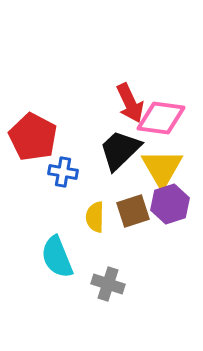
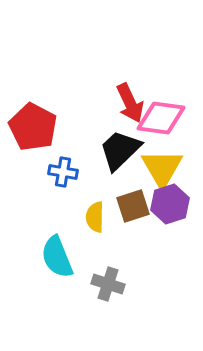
red pentagon: moved 10 px up
brown square: moved 5 px up
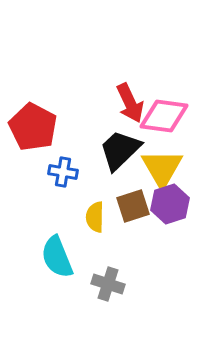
pink diamond: moved 3 px right, 2 px up
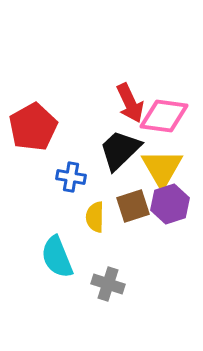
red pentagon: rotated 15 degrees clockwise
blue cross: moved 8 px right, 5 px down
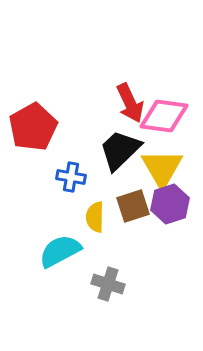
cyan semicircle: moved 3 px right, 6 px up; rotated 84 degrees clockwise
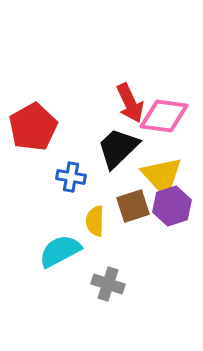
black trapezoid: moved 2 px left, 2 px up
yellow triangle: moved 8 px down; rotated 12 degrees counterclockwise
purple hexagon: moved 2 px right, 2 px down
yellow semicircle: moved 4 px down
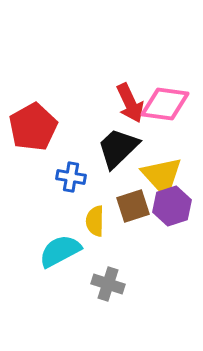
pink diamond: moved 1 px right, 12 px up
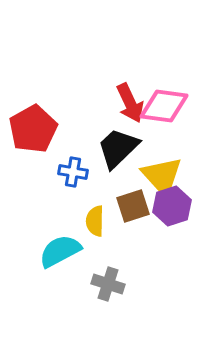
pink diamond: moved 1 px left, 2 px down
red pentagon: moved 2 px down
blue cross: moved 2 px right, 5 px up
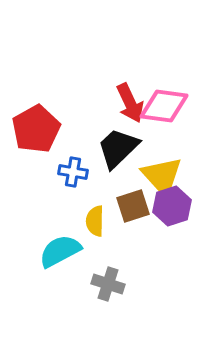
red pentagon: moved 3 px right
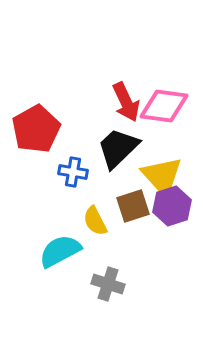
red arrow: moved 4 px left, 1 px up
yellow semicircle: rotated 28 degrees counterclockwise
